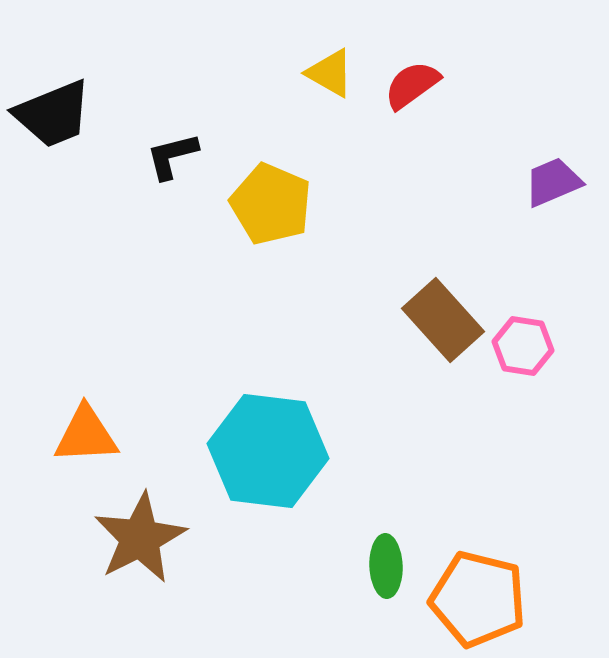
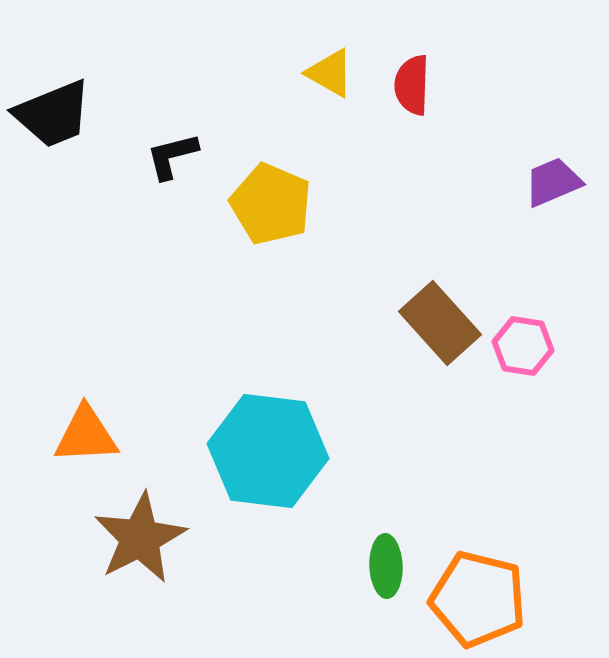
red semicircle: rotated 52 degrees counterclockwise
brown rectangle: moved 3 px left, 3 px down
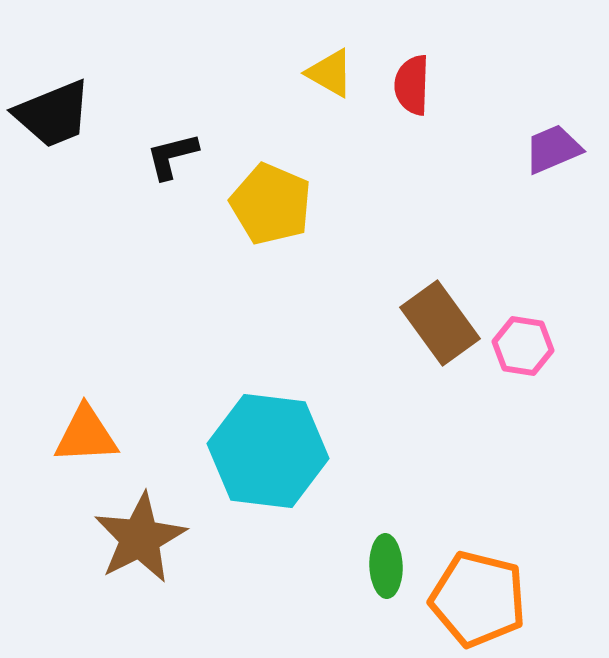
purple trapezoid: moved 33 px up
brown rectangle: rotated 6 degrees clockwise
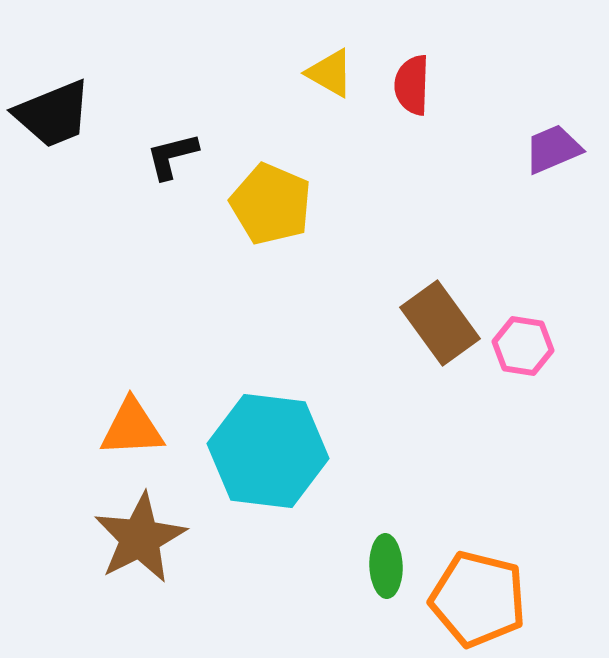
orange triangle: moved 46 px right, 7 px up
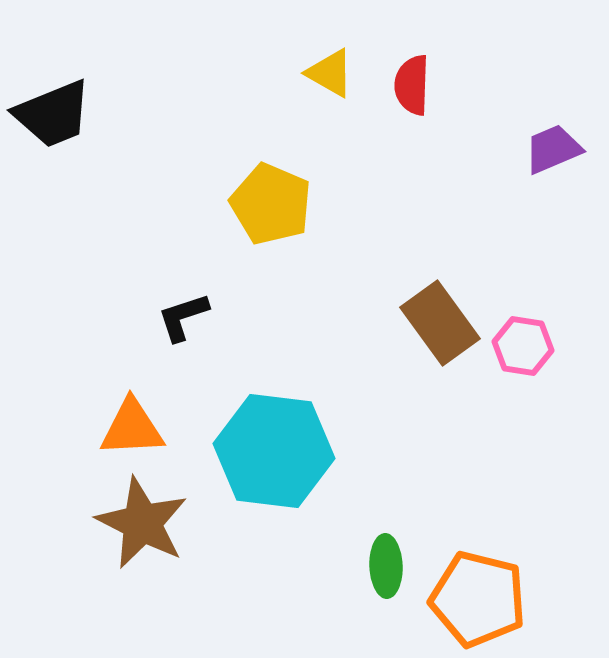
black L-shape: moved 11 px right, 161 px down; rotated 4 degrees counterclockwise
cyan hexagon: moved 6 px right
brown star: moved 2 px right, 15 px up; rotated 18 degrees counterclockwise
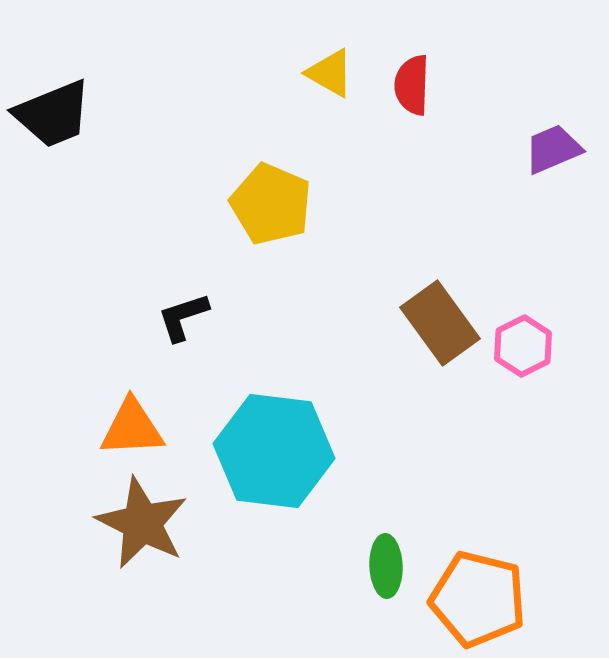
pink hexagon: rotated 24 degrees clockwise
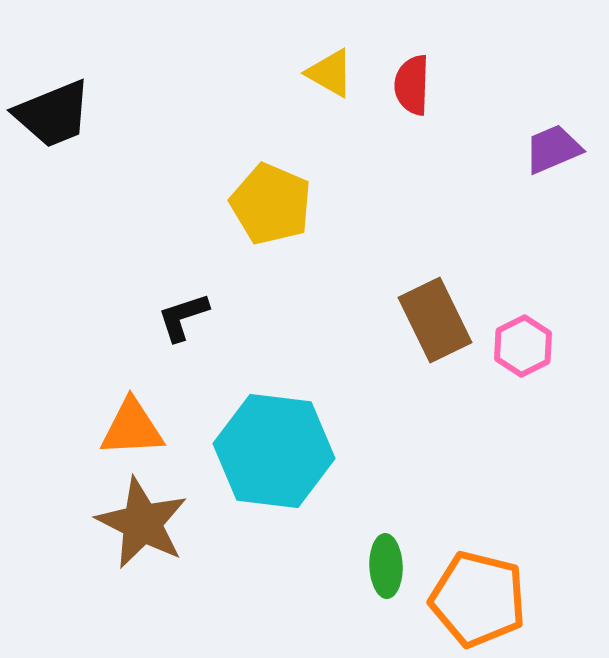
brown rectangle: moved 5 px left, 3 px up; rotated 10 degrees clockwise
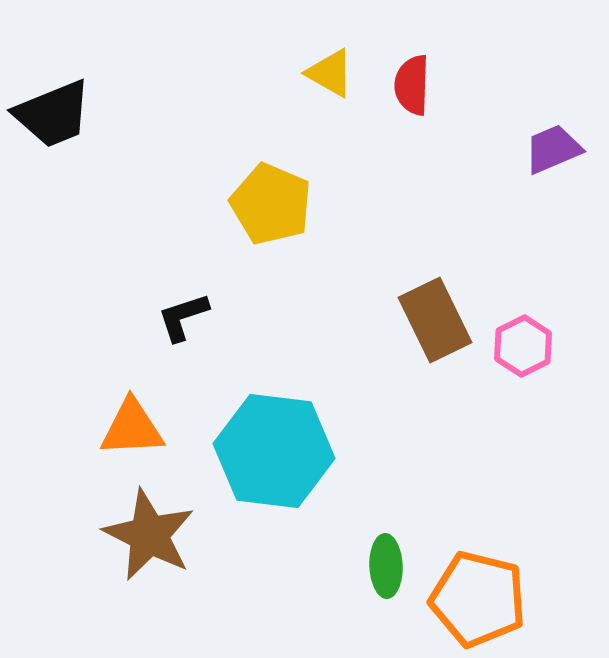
brown star: moved 7 px right, 12 px down
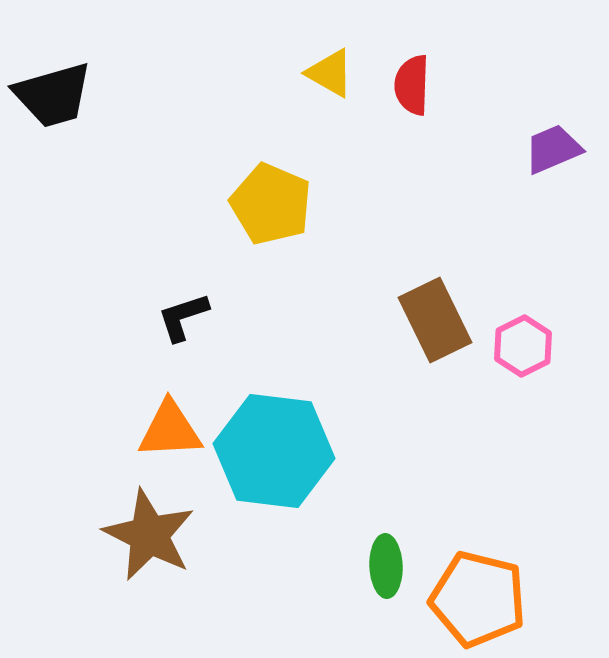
black trapezoid: moved 19 px up; rotated 6 degrees clockwise
orange triangle: moved 38 px right, 2 px down
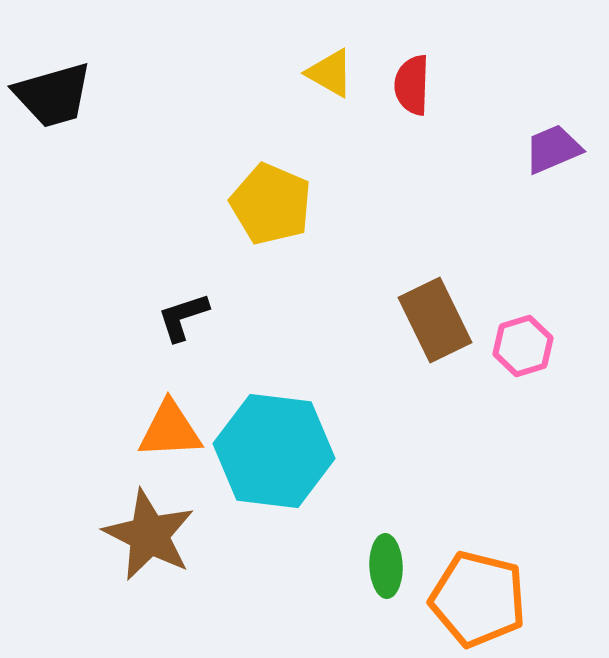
pink hexagon: rotated 10 degrees clockwise
